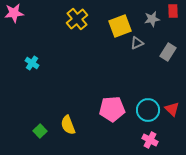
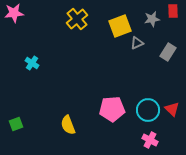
green square: moved 24 px left, 7 px up; rotated 24 degrees clockwise
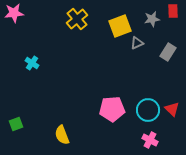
yellow semicircle: moved 6 px left, 10 px down
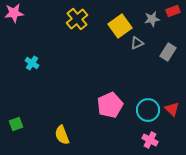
red rectangle: rotated 72 degrees clockwise
yellow square: rotated 15 degrees counterclockwise
pink pentagon: moved 2 px left, 4 px up; rotated 20 degrees counterclockwise
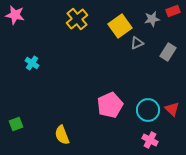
pink star: moved 1 px right, 2 px down; rotated 18 degrees clockwise
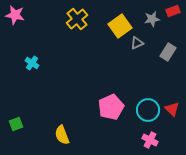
pink pentagon: moved 1 px right, 2 px down
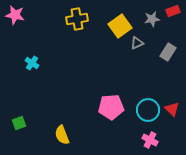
yellow cross: rotated 30 degrees clockwise
pink pentagon: rotated 20 degrees clockwise
green square: moved 3 px right, 1 px up
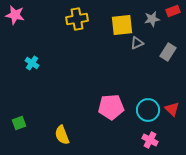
yellow square: moved 2 px right, 1 px up; rotated 30 degrees clockwise
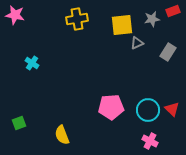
pink cross: moved 1 px down
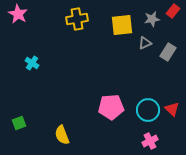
red rectangle: rotated 32 degrees counterclockwise
pink star: moved 3 px right, 1 px up; rotated 18 degrees clockwise
gray triangle: moved 8 px right
pink cross: rotated 35 degrees clockwise
